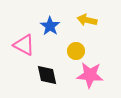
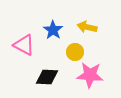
yellow arrow: moved 7 px down
blue star: moved 3 px right, 4 px down
yellow circle: moved 1 px left, 1 px down
black diamond: moved 2 px down; rotated 75 degrees counterclockwise
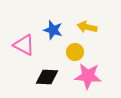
blue star: rotated 18 degrees counterclockwise
pink star: moved 2 px left, 1 px down
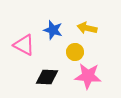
yellow arrow: moved 1 px down
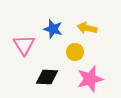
blue star: moved 1 px up
pink triangle: rotated 30 degrees clockwise
pink star: moved 2 px right, 3 px down; rotated 20 degrees counterclockwise
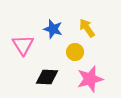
yellow arrow: rotated 42 degrees clockwise
pink triangle: moved 1 px left
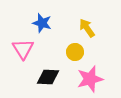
blue star: moved 11 px left, 6 px up
pink triangle: moved 4 px down
black diamond: moved 1 px right
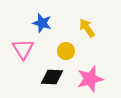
yellow circle: moved 9 px left, 1 px up
black diamond: moved 4 px right
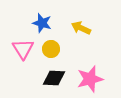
yellow arrow: moved 6 px left; rotated 30 degrees counterclockwise
yellow circle: moved 15 px left, 2 px up
black diamond: moved 2 px right, 1 px down
